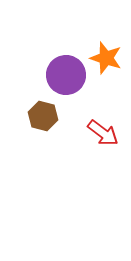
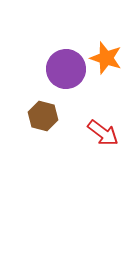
purple circle: moved 6 px up
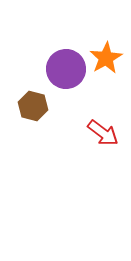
orange star: rotated 24 degrees clockwise
brown hexagon: moved 10 px left, 10 px up
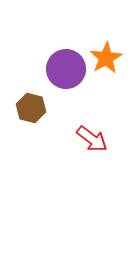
brown hexagon: moved 2 px left, 2 px down
red arrow: moved 11 px left, 6 px down
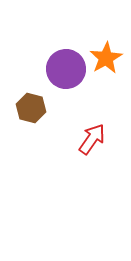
red arrow: rotated 92 degrees counterclockwise
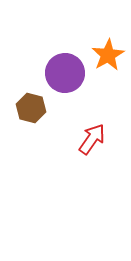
orange star: moved 2 px right, 3 px up
purple circle: moved 1 px left, 4 px down
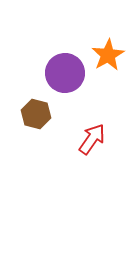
brown hexagon: moved 5 px right, 6 px down
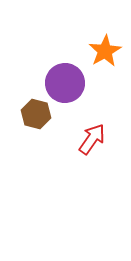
orange star: moved 3 px left, 4 px up
purple circle: moved 10 px down
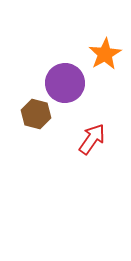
orange star: moved 3 px down
